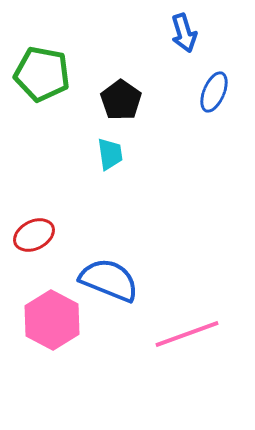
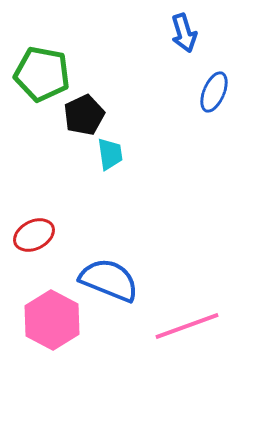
black pentagon: moved 37 px left, 15 px down; rotated 12 degrees clockwise
pink line: moved 8 px up
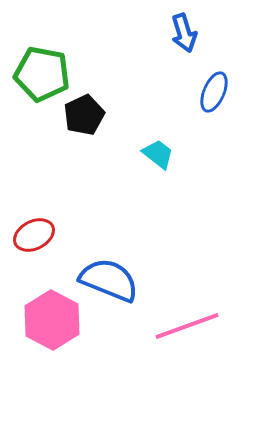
cyan trapezoid: moved 48 px right; rotated 44 degrees counterclockwise
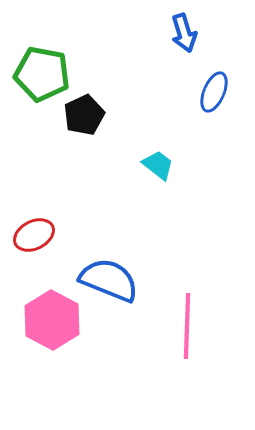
cyan trapezoid: moved 11 px down
pink line: rotated 68 degrees counterclockwise
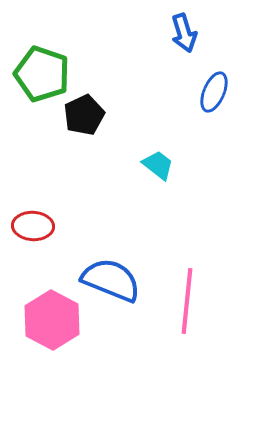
green pentagon: rotated 8 degrees clockwise
red ellipse: moved 1 px left, 9 px up; rotated 30 degrees clockwise
blue semicircle: moved 2 px right
pink line: moved 25 px up; rotated 4 degrees clockwise
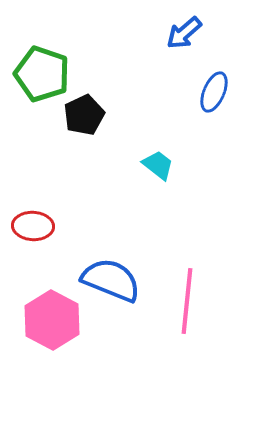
blue arrow: rotated 66 degrees clockwise
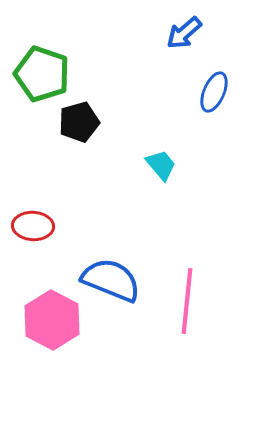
black pentagon: moved 5 px left, 7 px down; rotated 9 degrees clockwise
cyan trapezoid: moved 3 px right; rotated 12 degrees clockwise
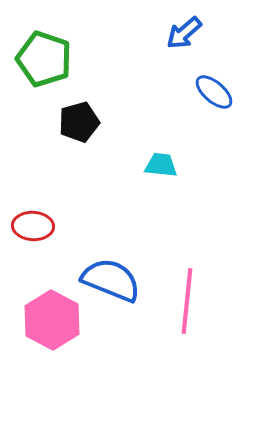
green pentagon: moved 2 px right, 15 px up
blue ellipse: rotated 72 degrees counterclockwise
cyan trapezoid: rotated 44 degrees counterclockwise
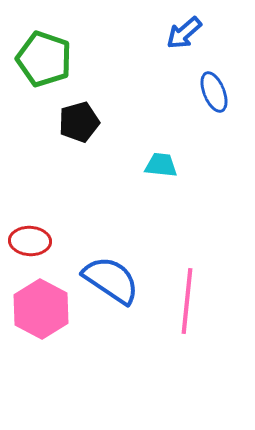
blue ellipse: rotated 27 degrees clockwise
red ellipse: moved 3 px left, 15 px down
blue semicircle: rotated 12 degrees clockwise
pink hexagon: moved 11 px left, 11 px up
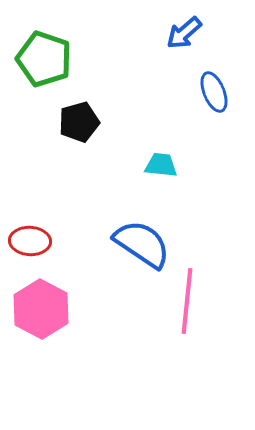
blue semicircle: moved 31 px right, 36 px up
